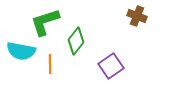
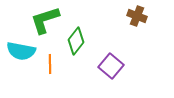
green L-shape: moved 2 px up
purple square: rotated 15 degrees counterclockwise
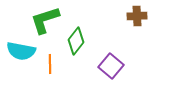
brown cross: rotated 24 degrees counterclockwise
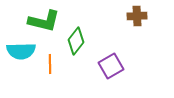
green L-shape: moved 1 px left, 1 px down; rotated 148 degrees counterclockwise
cyan semicircle: rotated 12 degrees counterclockwise
purple square: rotated 20 degrees clockwise
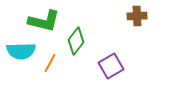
orange line: moved 1 px up; rotated 30 degrees clockwise
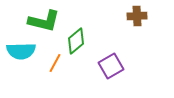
green diamond: rotated 12 degrees clockwise
orange line: moved 5 px right
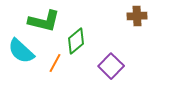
cyan semicircle: rotated 44 degrees clockwise
purple square: rotated 15 degrees counterclockwise
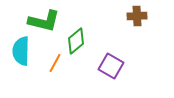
cyan semicircle: rotated 48 degrees clockwise
purple square: rotated 15 degrees counterclockwise
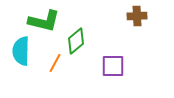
purple square: moved 2 px right; rotated 30 degrees counterclockwise
